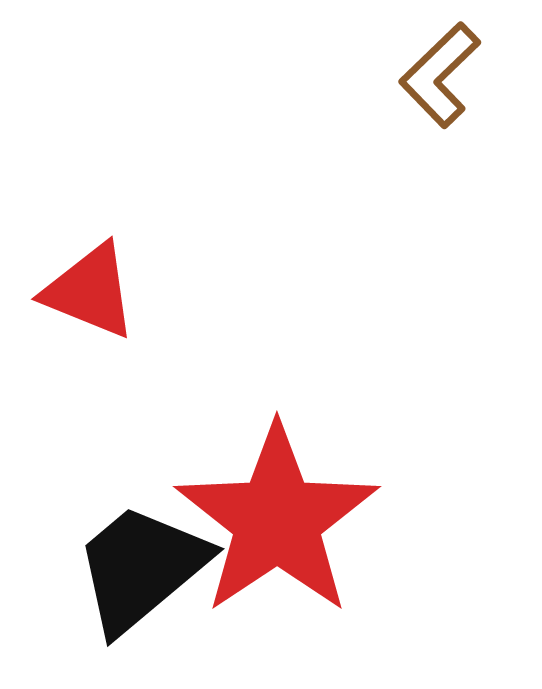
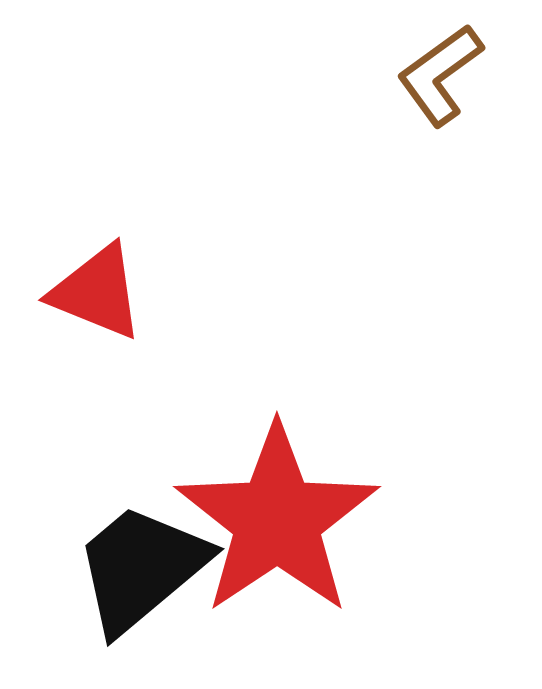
brown L-shape: rotated 8 degrees clockwise
red triangle: moved 7 px right, 1 px down
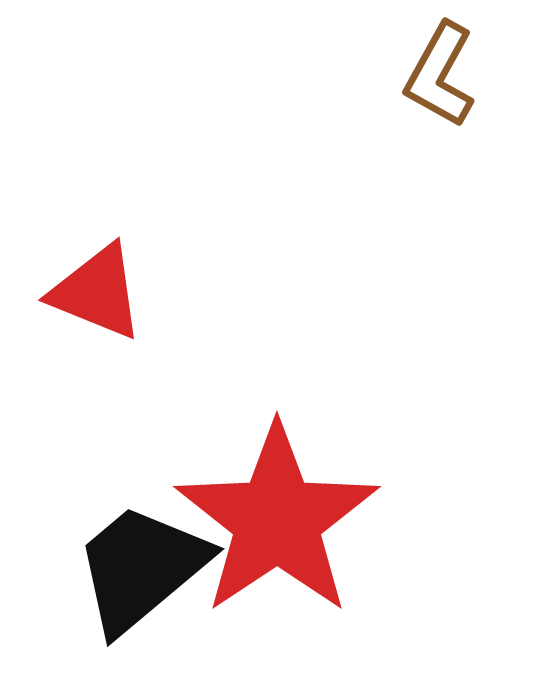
brown L-shape: rotated 25 degrees counterclockwise
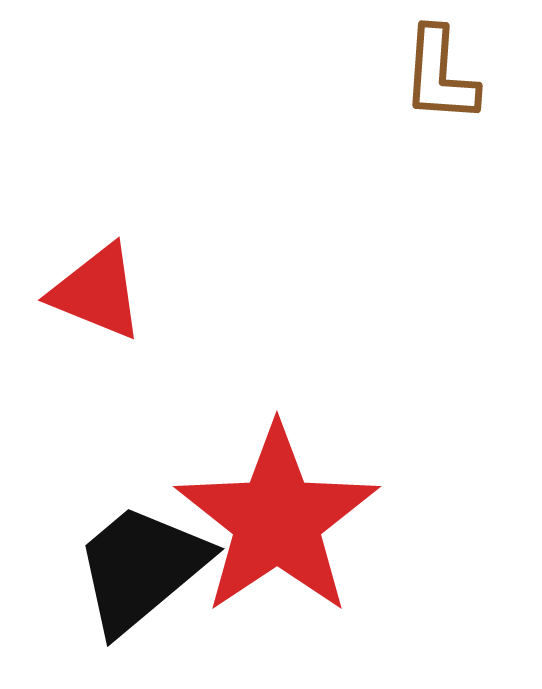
brown L-shape: rotated 25 degrees counterclockwise
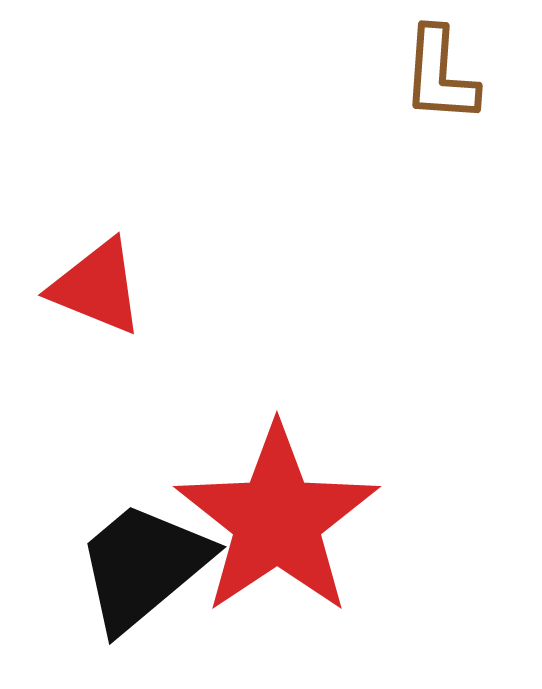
red triangle: moved 5 px up
black trapezoid: moved 2 px right, 2 px up
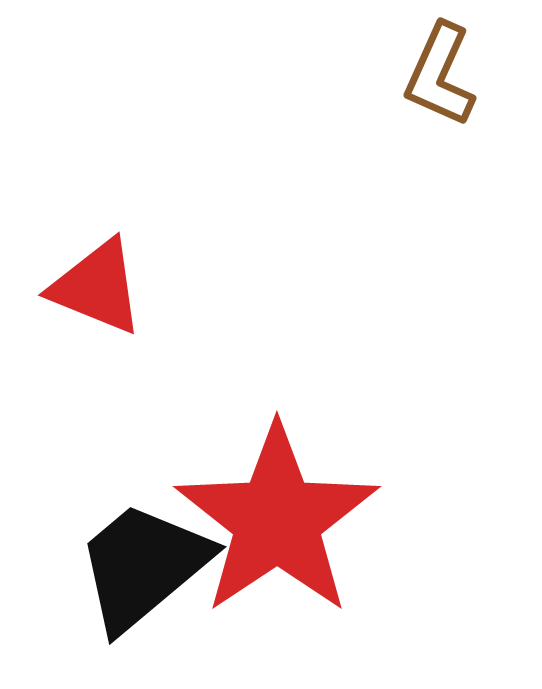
brown L-shape: rotated 20 degrees clockwise
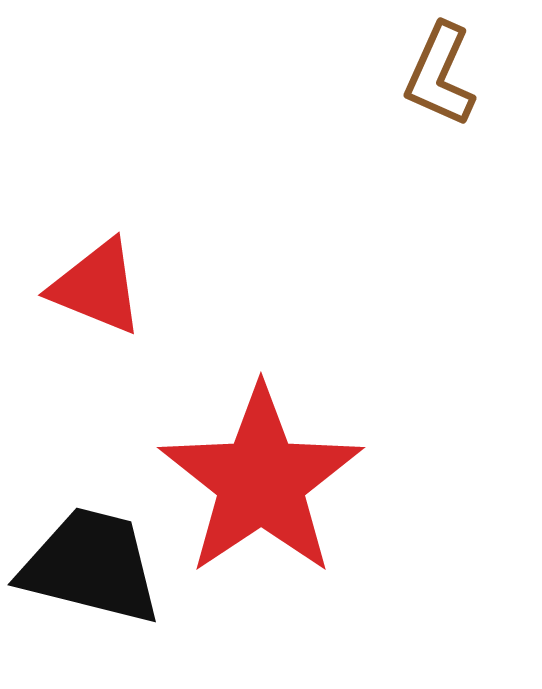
red star: moved 16 px left, 39 px up
black trapezoid: moved 52 px left; rotated 54 degrees clockwise
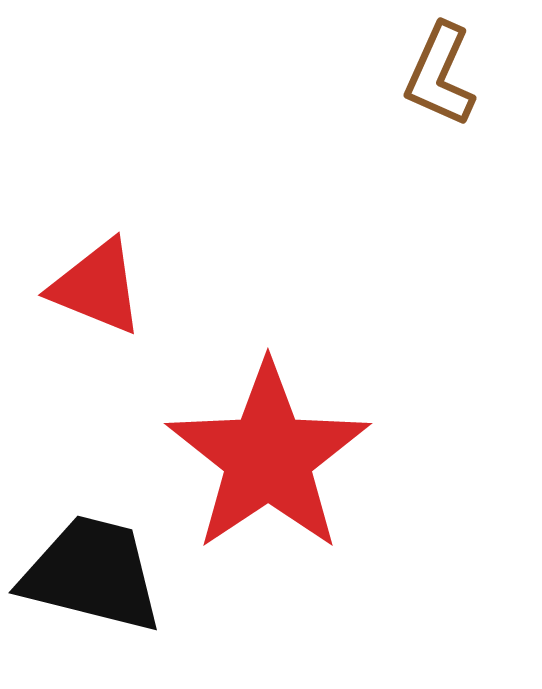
red star: moved 7 px right, 24 px up
black trapezoid: moved 1 px right, 8 px down
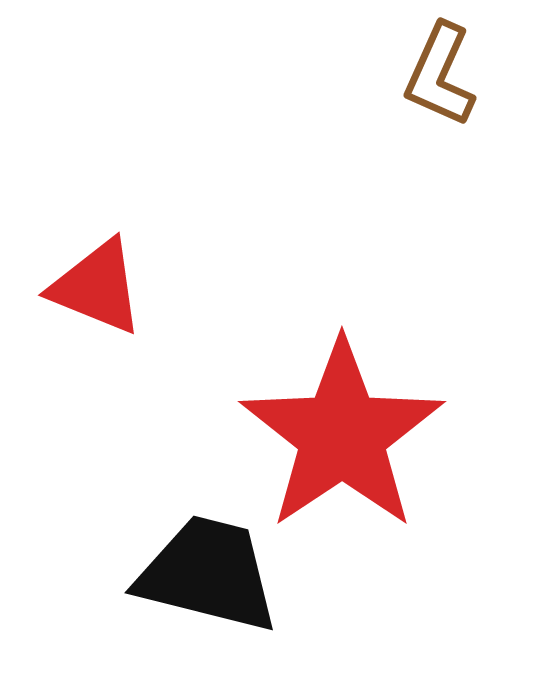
red star: moved 74 px right, 22 px up
black trapezoid: moved 116 px right
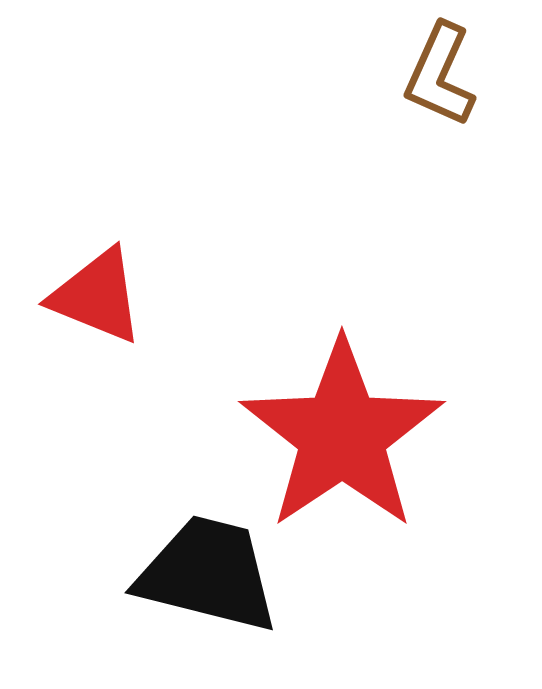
red triangle: moved 9 px down
